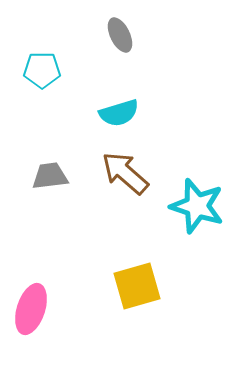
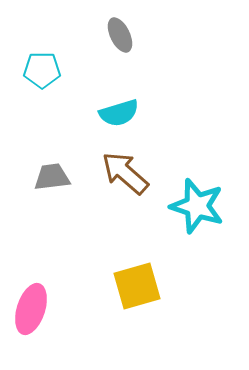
gray trapezoid: moved 2 px right, 1 px down
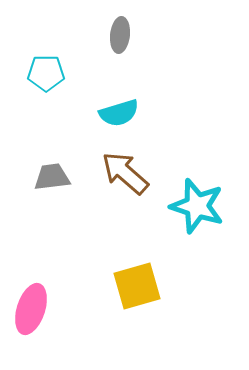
gray ellipse: rotated 32 degrees clockwise
cyan pentagon: moved 4 px right, 3 px down
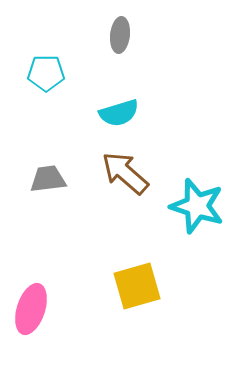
gray trapezoid: moved 4 px left, 2 px down
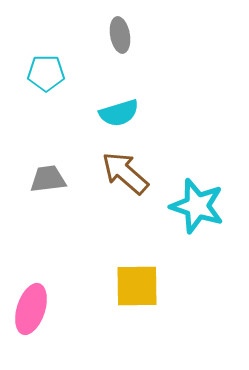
gray ellipse: rotated 16 degrees counterclockwise
yellow square: rotated 15 degrees clockwise
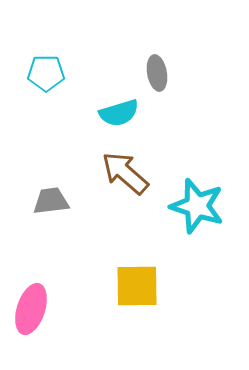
gray ellipse: moved 37 px right, 38 px down
gray trapezoid: moved 3 px right, 22 px down
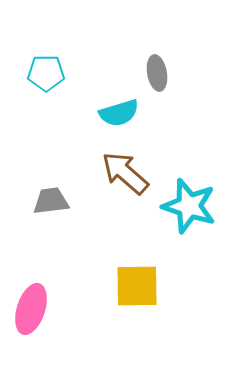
cyan star: moved 8 px left
